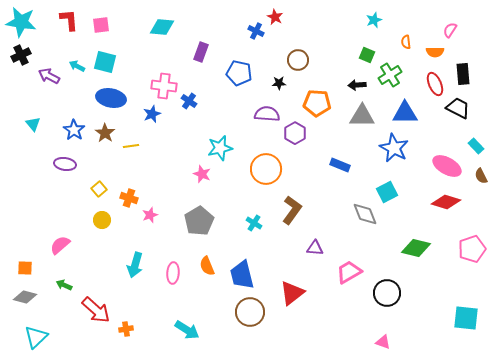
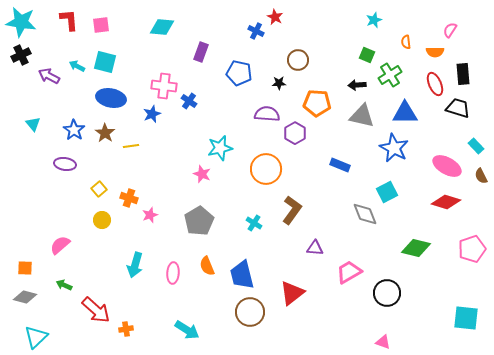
black trapezoid at (458, 108): rotated 10 degrees counterclockwise
gray triangle at (362, 116): rotated 12 degrees clockwise
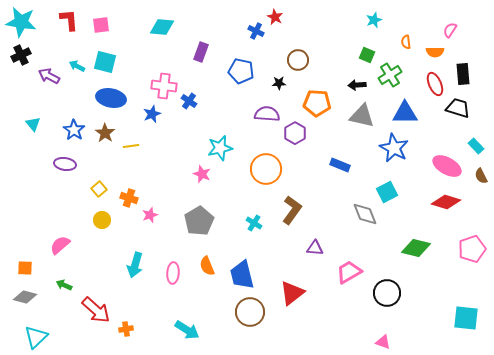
blue pentagon at (239, 73): moved 2 px right, 2 px up
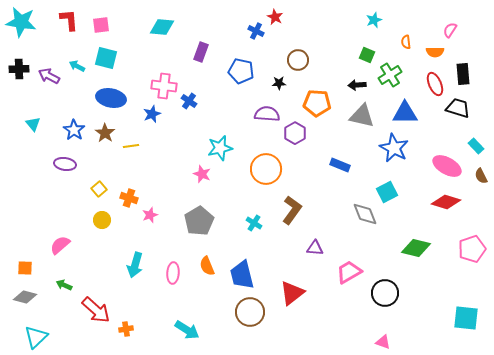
black cross at (21, 55): moved 2 px left, 14 px down; rotated 24 degrees clockwise
cyan square at (105, 62): moved 1 px right, 4 px up
black circle at (387, 293): moved 2 px left
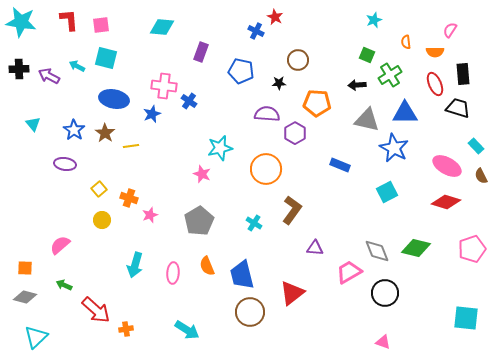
blue ellipse at (111, 98): moved 3 px right, 1 px down
gray triangle at (362, 116): moved 5 px right, 4 px down
gray diamond at (365, 214): moved 12 px right, 37 px down
